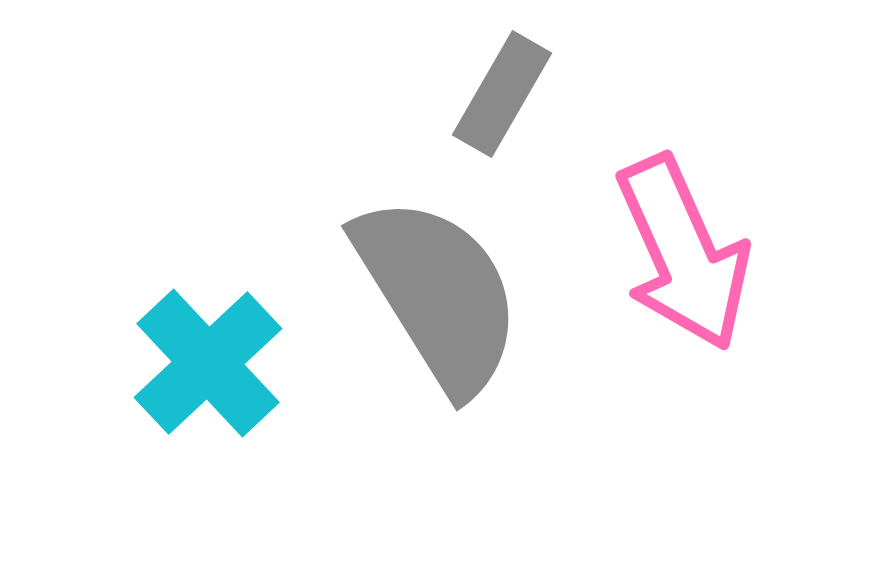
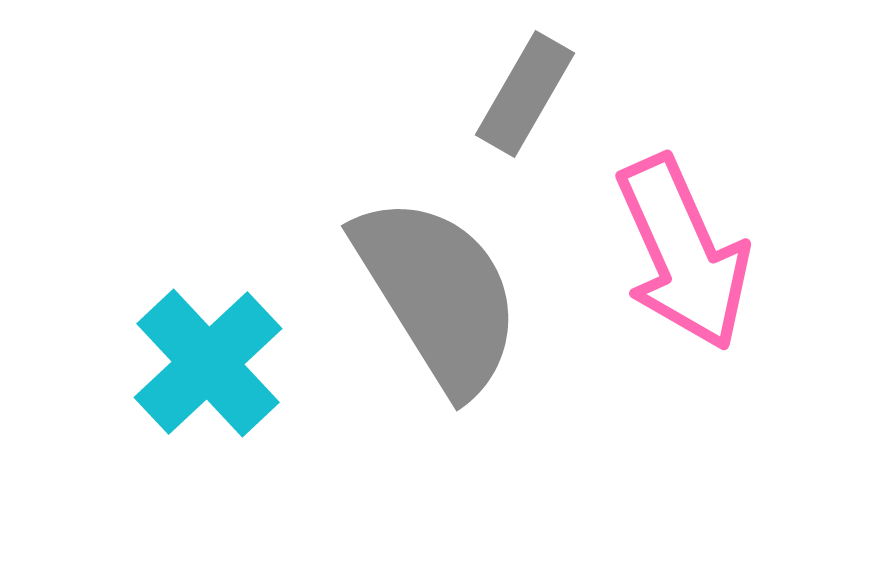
gray rectangle: moved 23 px right
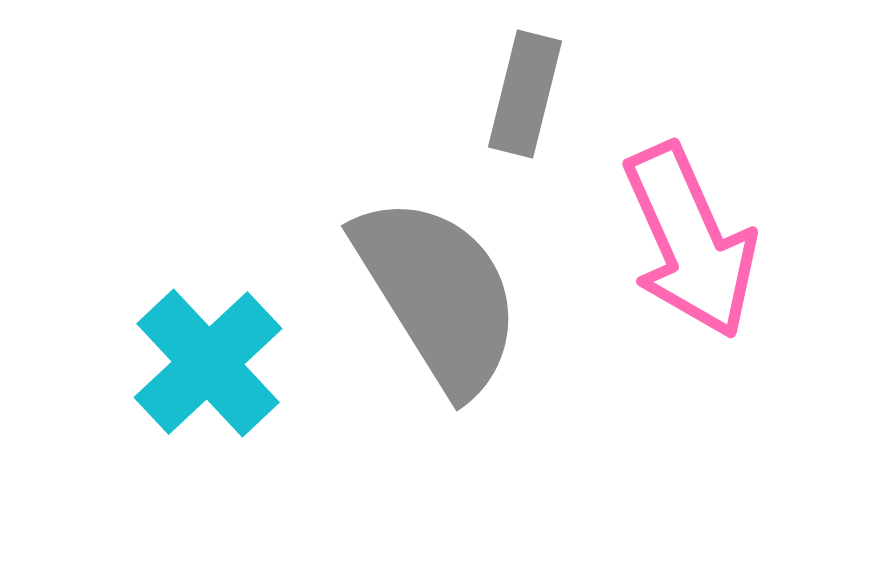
gray rectangle: rotated 16 degrees counterclockwise
pink arrow: moved 7 px right, 12 px up
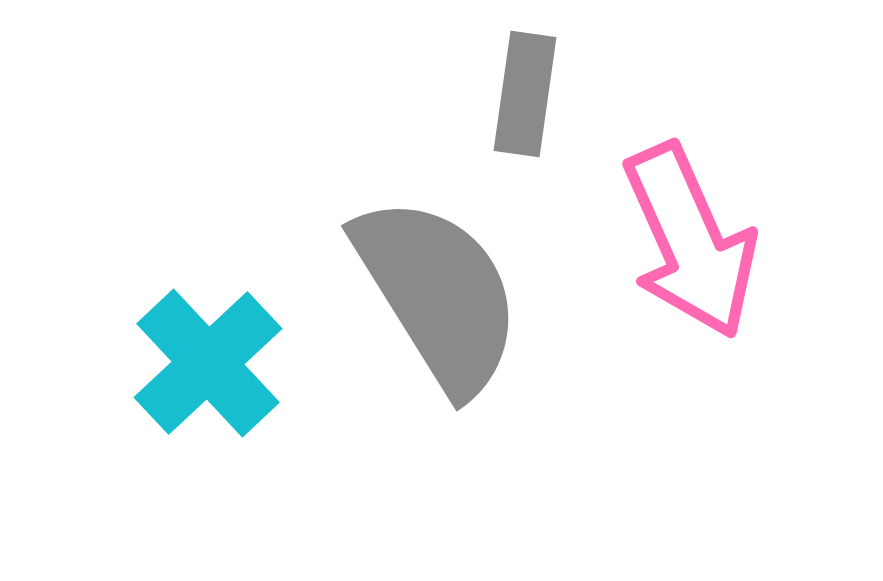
gray rectangle: rotated 6 degrees counterclockwise
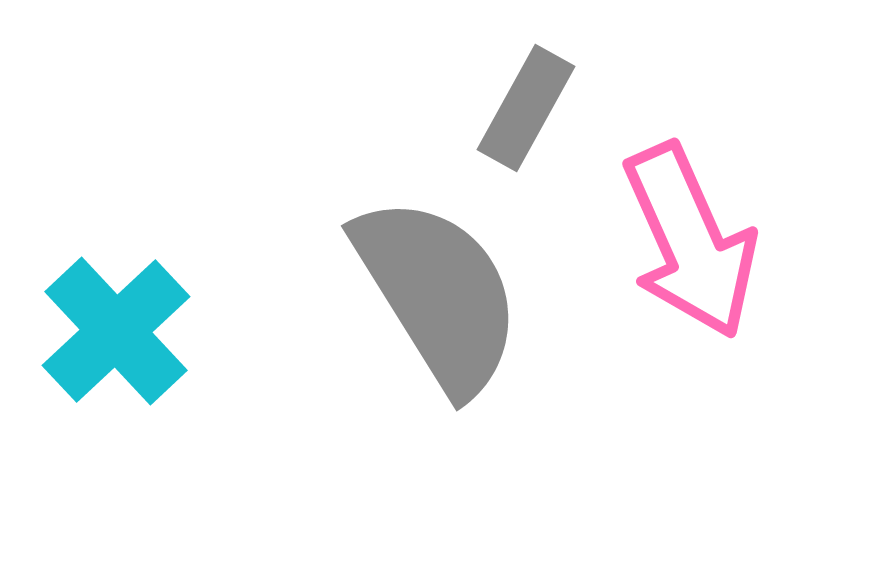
gray rectangle: moved 1 px right, 14 px down; rotated 21 degrees clockwise
cyan cross: moved 92 px left, 32 px up
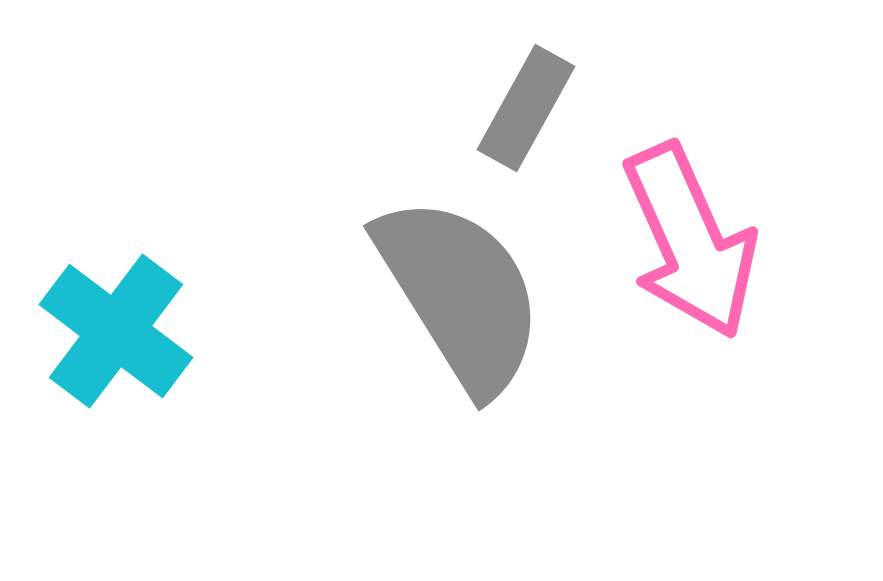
gray semicircle: moved 22 px right
cyan cross: rotated 10 degrees counterclockwise
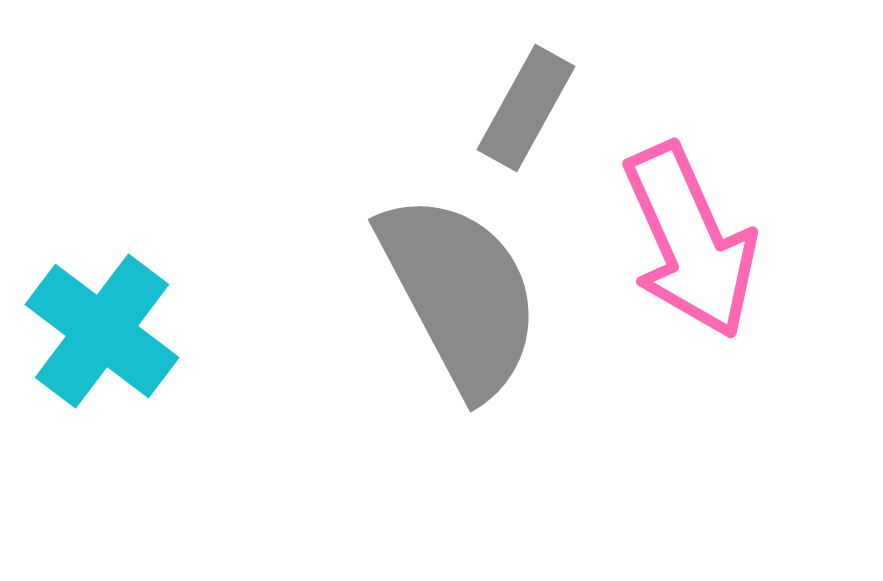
gray semicircle: rotated 4 degrees clockwise
cyan cross: moved 14 px left
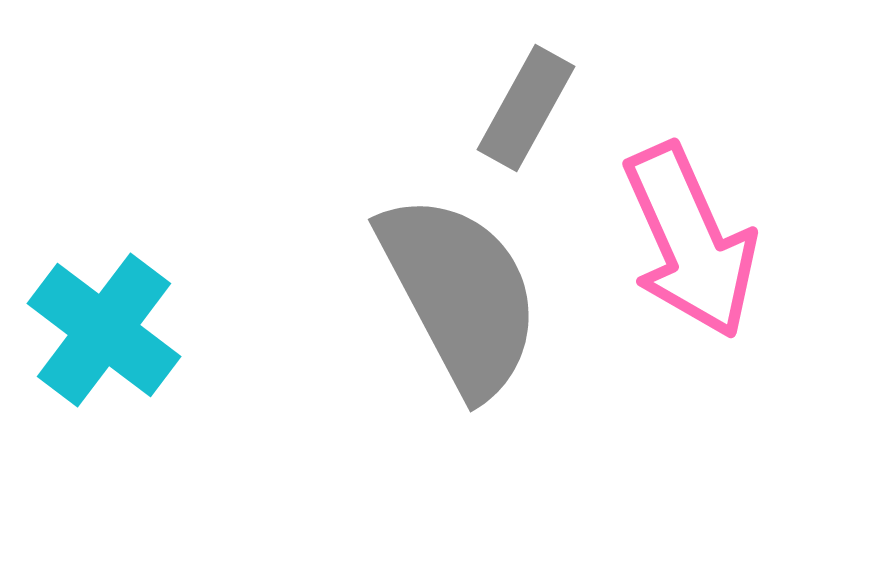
cyan cross: moved 2 px right, 1 px up
